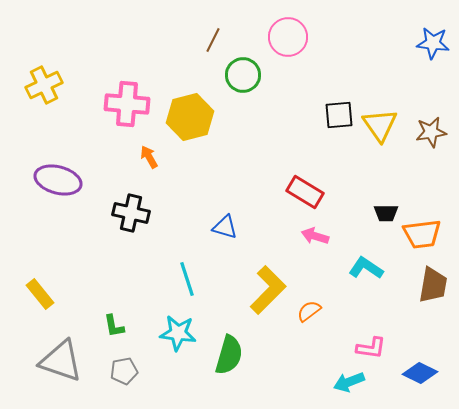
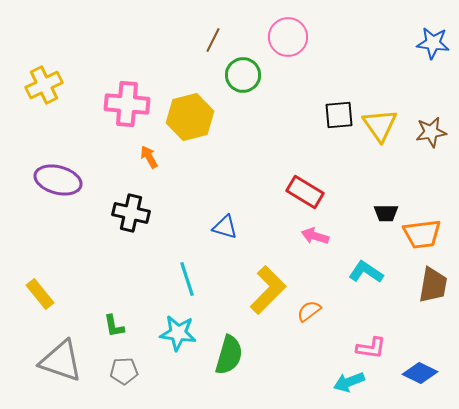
cyan L-shape: moved 4 px down
gray pentagon: rotated 8 degrees clockwise
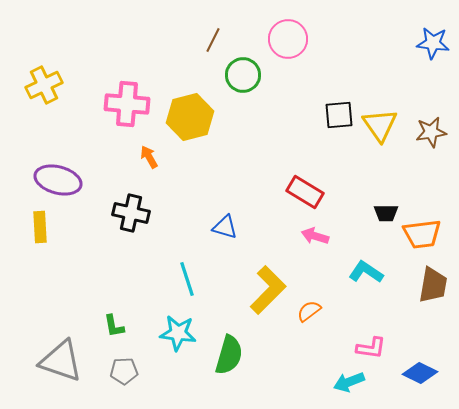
pink circle: moved 2 px down
yellow rectangle: moved 67 px up; rotated 36 degrees clockwise
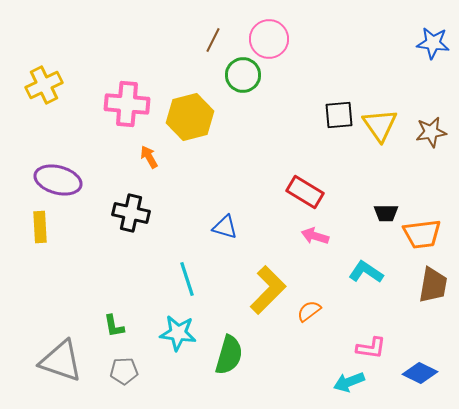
pink circle: moved 19 px left
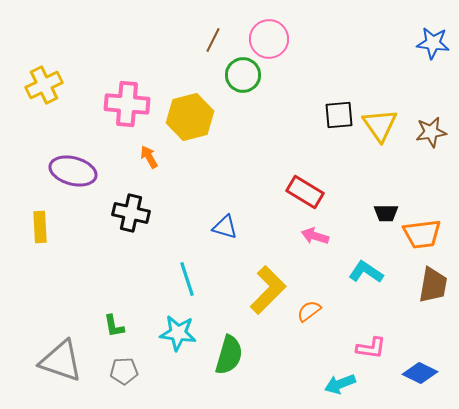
purple ellipse: moved 15 px right, 9 px up
cyan arrow: moved 9 px left, 2 px down
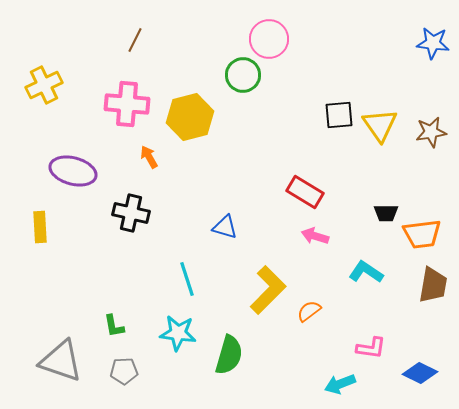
brown line: moved 78 px left
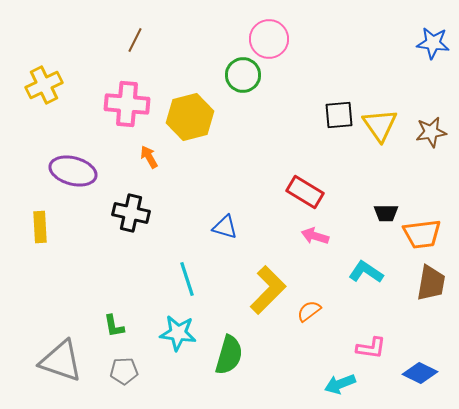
brown trapezoid: moved 2 px left, 2 px up
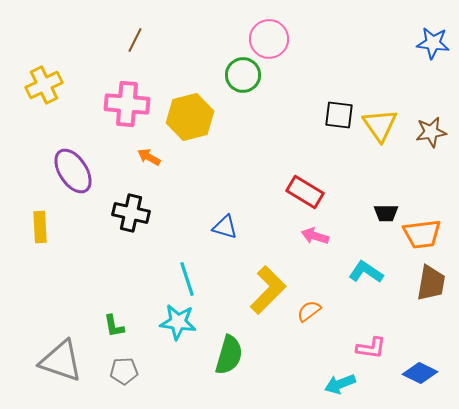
black square: rotated 12 degrees clockwise
orange arrow: rotated 30 degrees counterclockwise
purple ellipse: rotated 42 degrees clockwise
cyan star: moved 11 px up
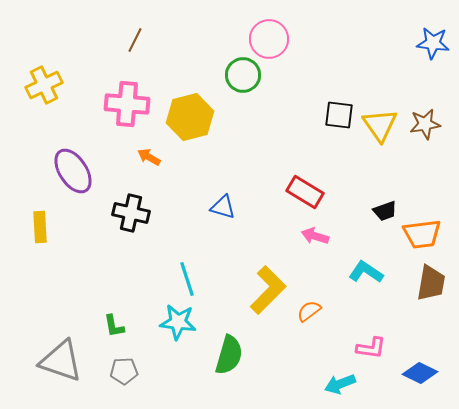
brown star: moved 6 px left, 8 px up
black trapezoid: moved 1 px left, 2 px up; rotated 20 degrees counterclockwise
blue triangle: moved 2 px left, 20 px up
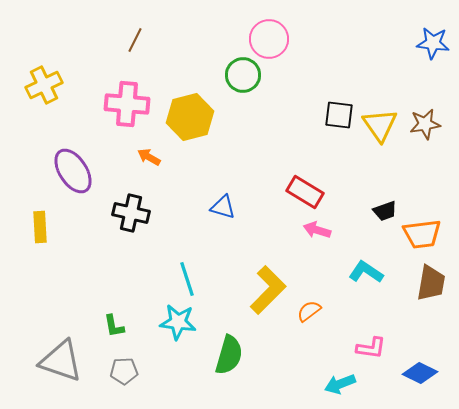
pink arrow: moved 2 px right, 6 px up
